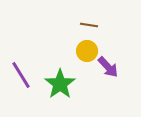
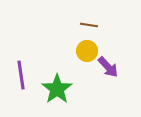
purple line: rotated 24 degrees clockwise
green star: moved 3 px left, 5 px down
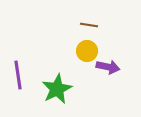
purple arrow: rotated 35 degrees counterclockwise
purple line: moved 3 px left
green star: rotated 8 degrees clockwise
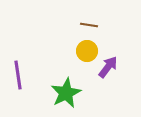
purple arrow: rotated 65 degrees counterclockwise
green star: moved 9 px right, 4 px down
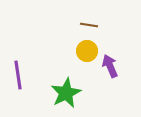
purple arrow: moved 2 px right, 1 px up; rotated 60 degrees counterclockwise
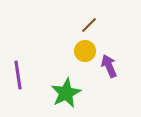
brown line: rotated 54 degrees counterclockwise
yellow circle: moved 2 px left
purple arrow: moved 1 px left
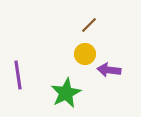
yellow circle: moved 3 px down
purple arrow: moved 4 px down; rotated 60 degrees counterclockwise
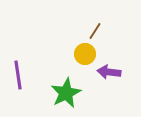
brown line: moved 6 px right, 6 px down; rotated 12 degrees counterclockwise
purple arrow: moved 2 px down
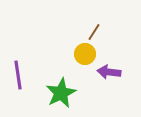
brown line: moved 1 px left, 1 px down
green star: moved 5 px left
